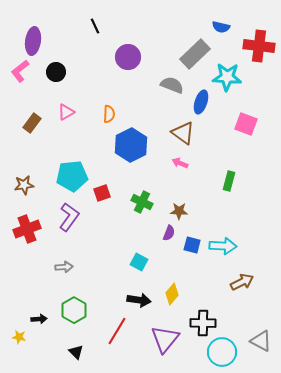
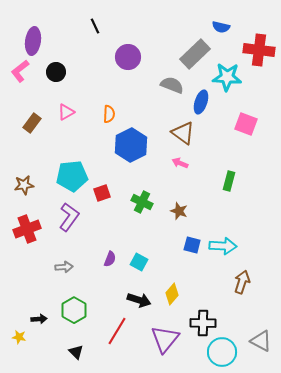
red cross at (259, 46): moved 4 px down
brown star at (179, 211): rotated 18 degrees clockwise
purple semicircle at (169, 233): moved 59 px left, 26 px down
brown arrow at (242, 282): rotated 45 degrees counterclockwise
black arrow at (139, 300): rotated 10 degrees clockwise
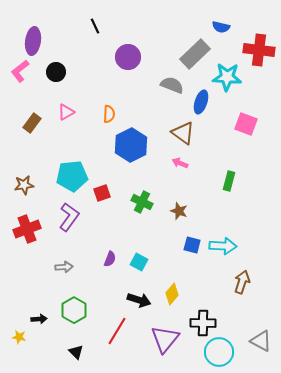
cyan circle at (222, 352): moved 3 px left
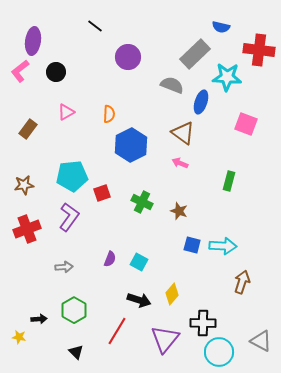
black line at (95, 26): rotated 28 degrees counterclockwise
brown rectangle at (32, 123): moved 4 px left, 6 px down
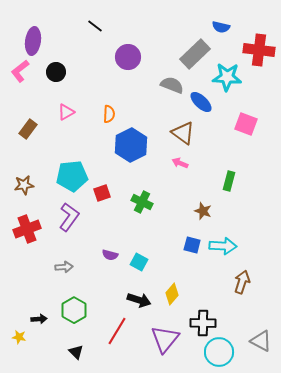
blue ellipse at (201, 102): rotated 65 degrees counterclockwise
brown star at (179, 211): moved 24 px right
purple semicircle at (110, 259): moved 4 px up; rotated 84 degrees clockwise
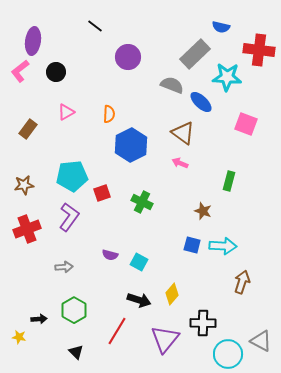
cyan circle at (219, 352): moved 9 px right, 2 px down
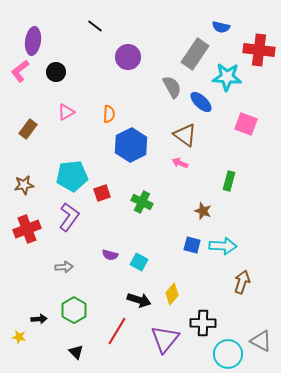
gray rectangle at (195, 54): rotated 12 degrees counterclockwise
gray semicircle at (172, 85): moved 2 px down; rotated 40 degrees clockwise
brown triangle at (183, 133): moved 2 px right, 2 px down
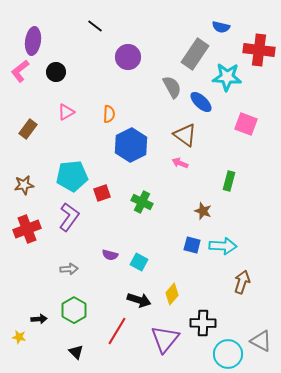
gray arrow at (64, 267): moved 5 px right, 2 px down
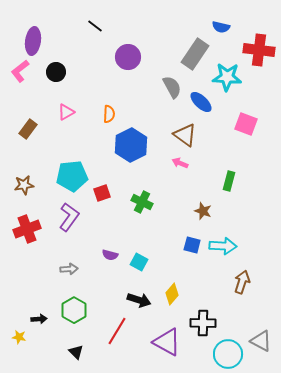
purple triangle at (165, 339): moved 2 px right, 3 px down; rotated 40 degrees counterclockwise
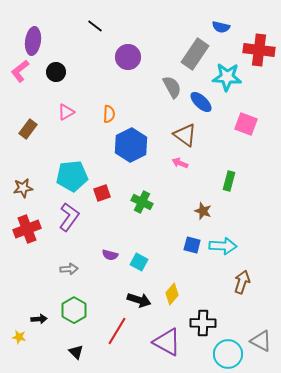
brown star at (24, 185): moved 1 px left, 3 px down
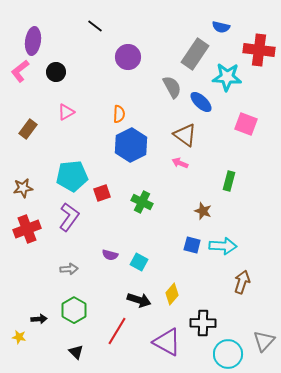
orange semicircle at (109, 114): moved 10 px right
gray triangle at (261, 341): moved 3 px right; rotated 45 degrees clockwise
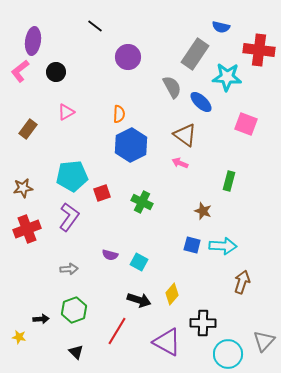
green hexagon at (74, 310): rotated 10 degrees clockwise
black arrow at (39, 319): moved 2 px right
